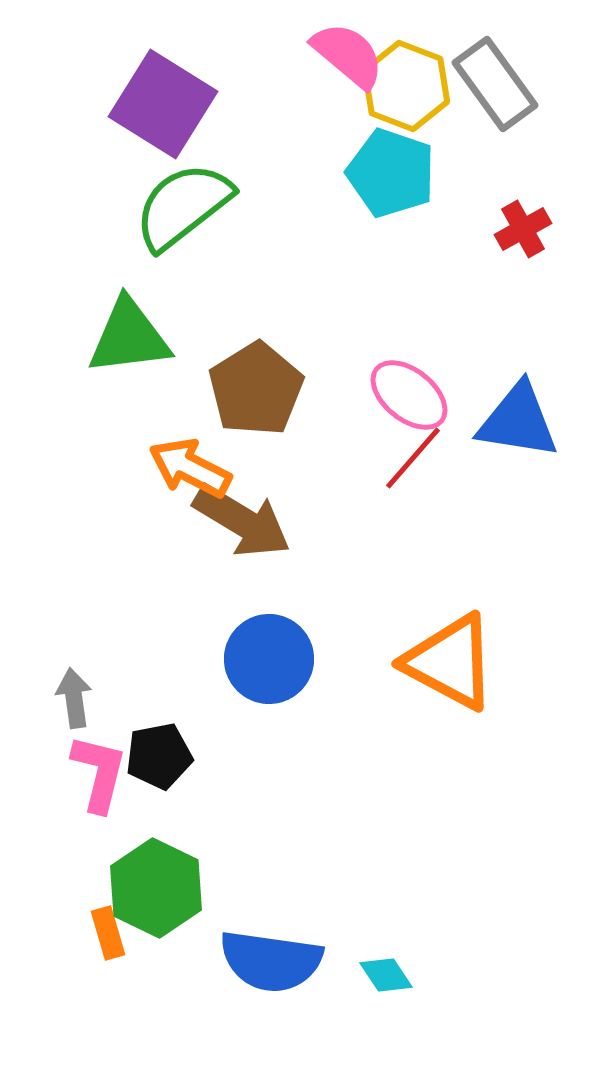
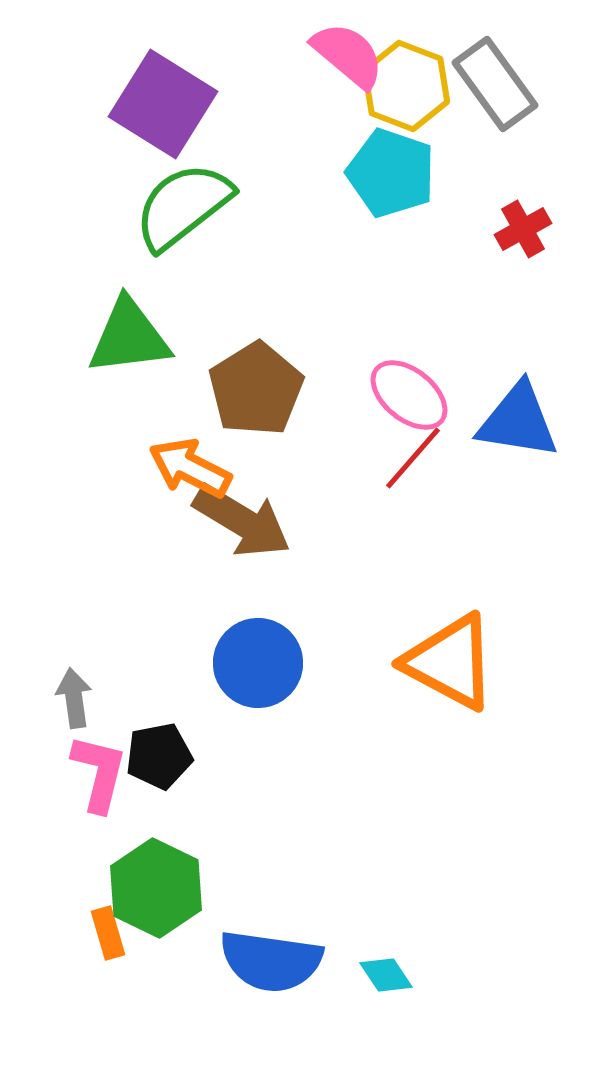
blue circle: moved 11 px left, 4 px down
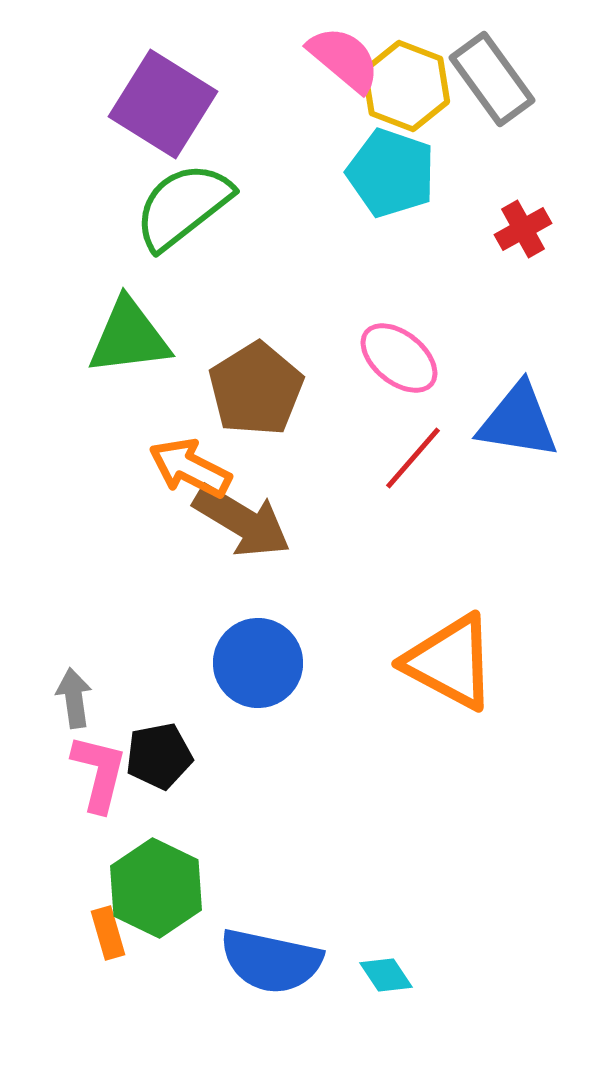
pink semicircle: moved 4 px left, 4 px down
gray rectangle: moved 3 px left, 5 px up
pink ellipse: moved 10 px left, 37 px up
blue semicircle: rotated 4 degrees clockwise
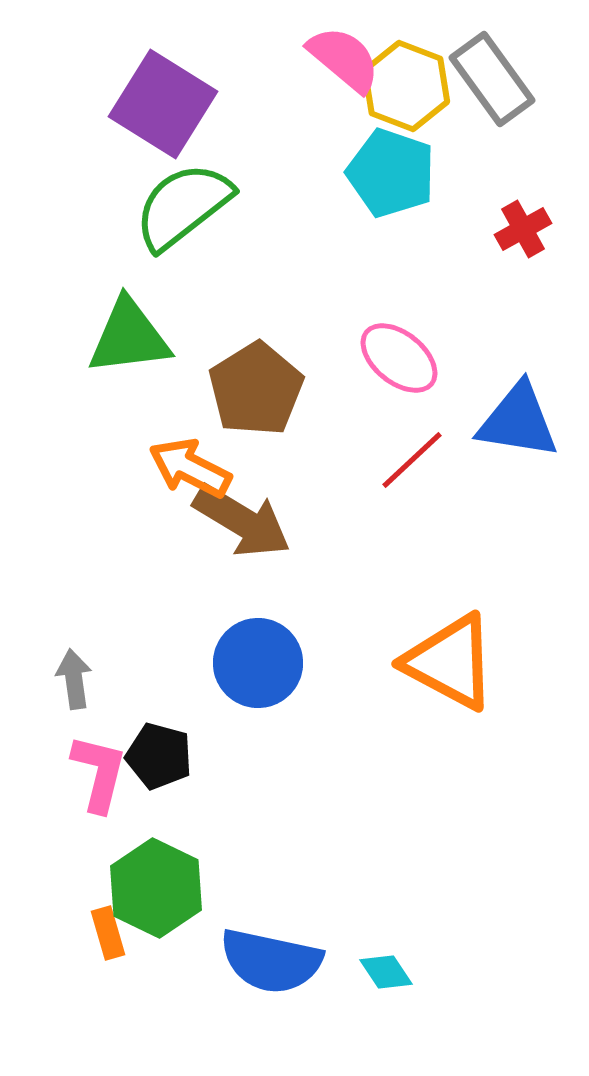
red line: moved 1 px left, 2 px down; rotated 6 degrees clockwise
gray arrow: moved 19 px up
black pentagon: rotated 26 degrees clockwise
cyan diamond: moved 3 px up
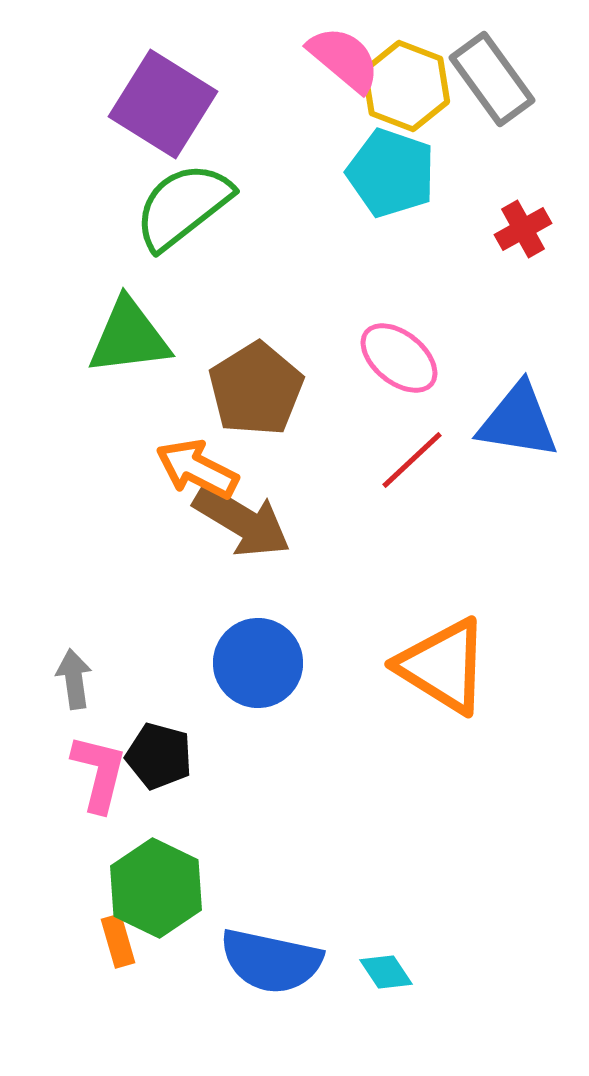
orange arrow: moved 7 px right, 1 px down
orange triangle: moved 7 px left, 4 px down; rotated 4 degrees clockwise
orange rectangle: moved 10 px right, 8 px down
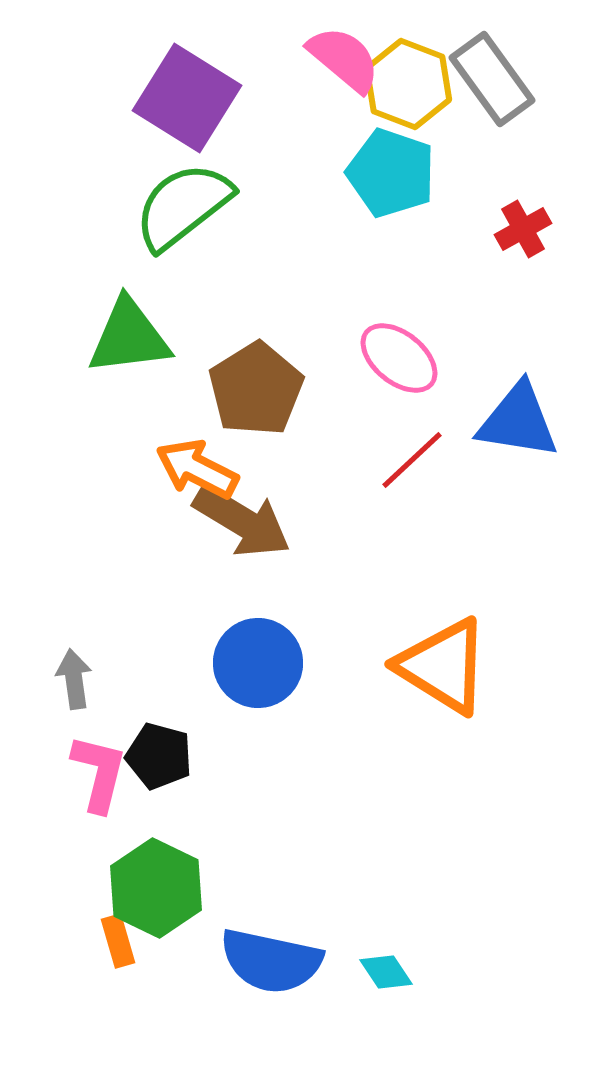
yellow hexagon: moved 2 px right, 2 px up
purple square: moved 24 px right, 6 px up
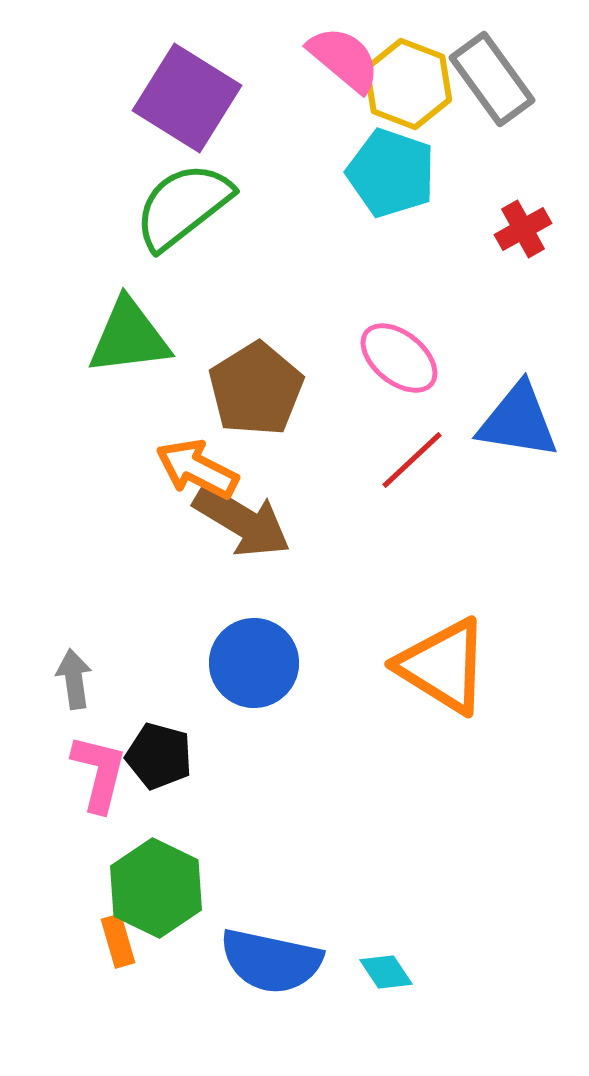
blue circle: moved 4 px left
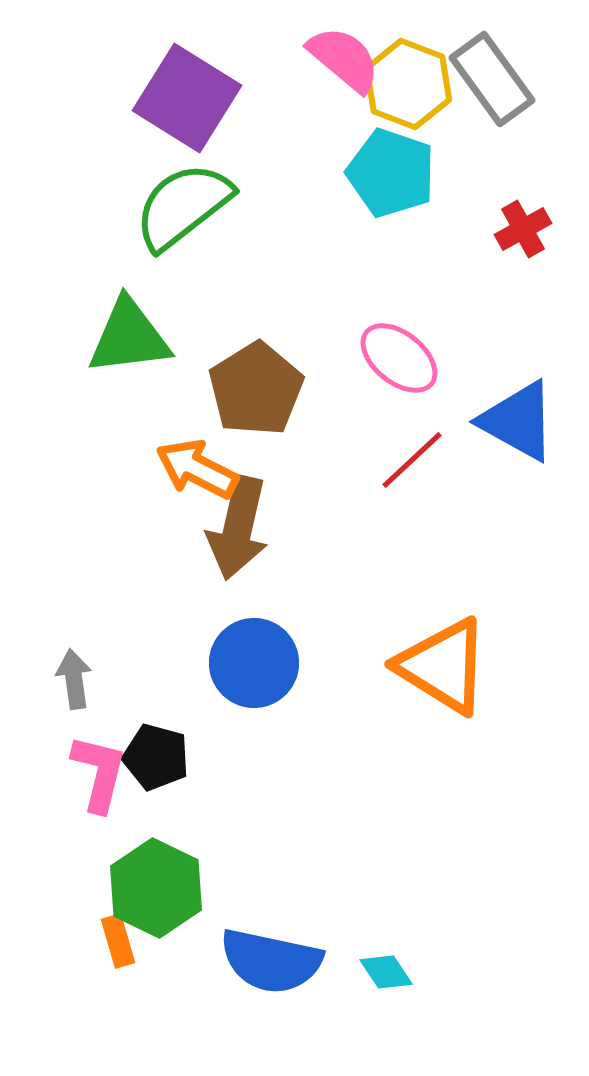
blue triangle: rotated 20 degrees clockwise
brown arrow: moved 4 px left, 7 px down; rotated 72 degrees clockwise
black pentagon: moved 3 px left, 1 px down
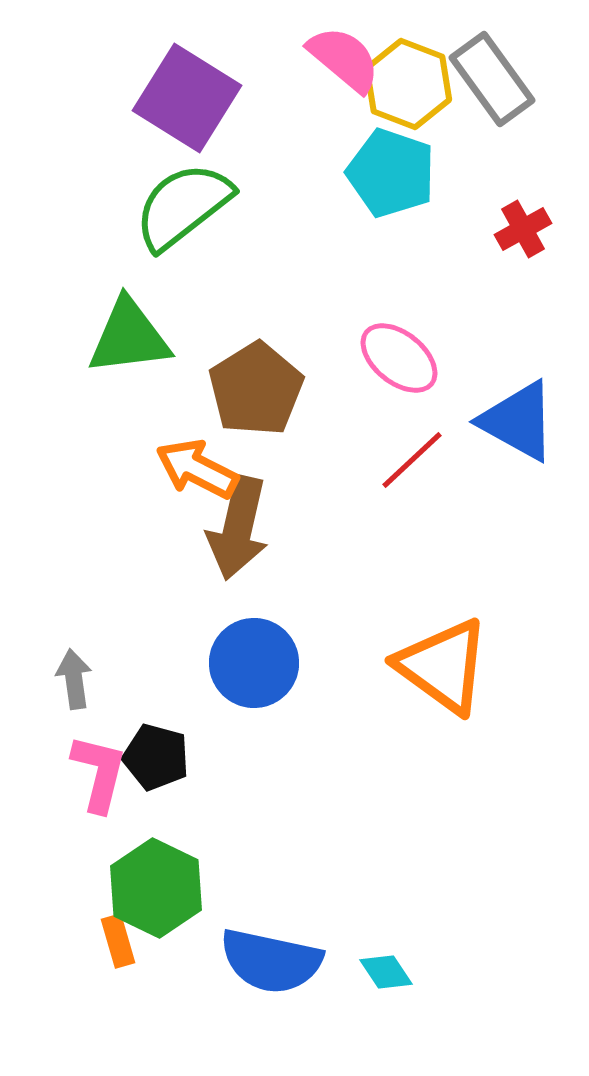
orange triangle: rotated 4 degrees clockwise
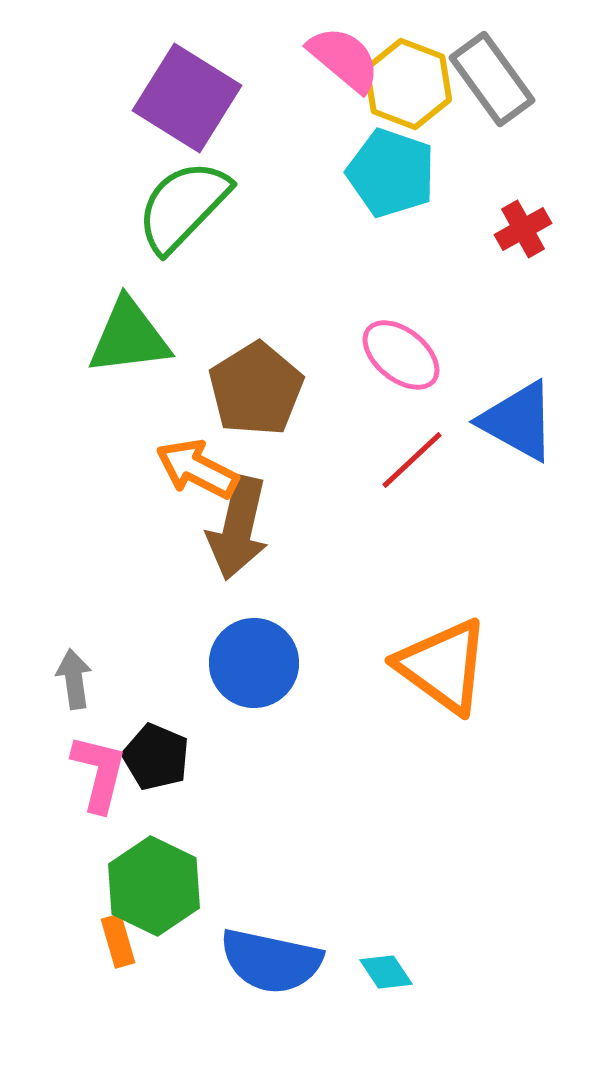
green semicircle: rotated 8 degrees counterclockwise
pink ellipse: moved 2 px right, 3 px up
black pentagon: rotated 8 degrees clockwise
green hexagon: moved 2 px left, 2 px up
